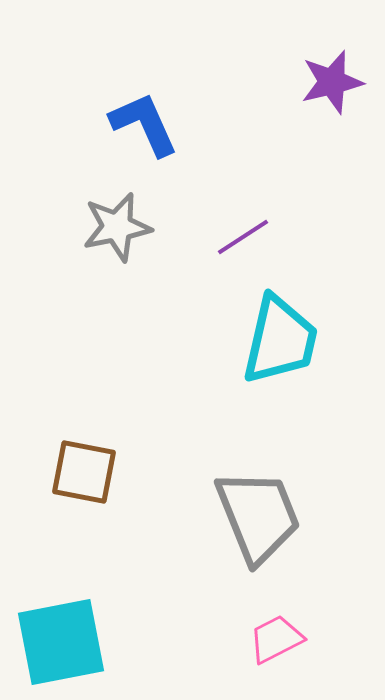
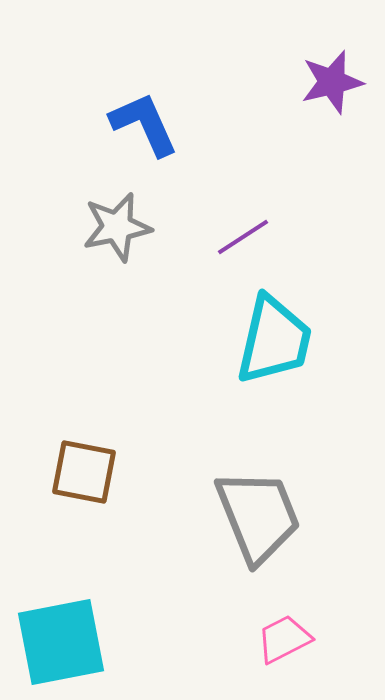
cyan trapezoid: moved 6 px left
pink trapezoid: moved 8 px right
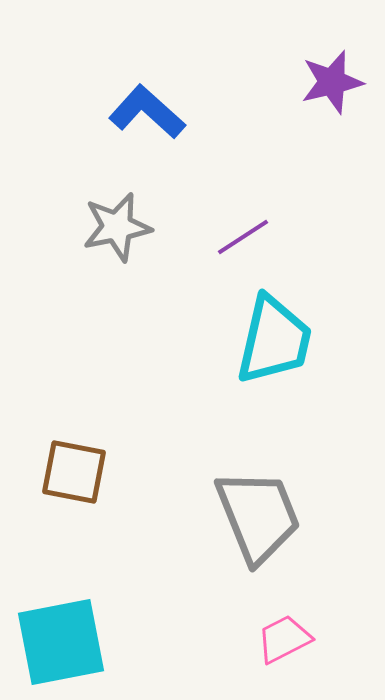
blue L-shape: moved 3 px right, 12 px up; rotated 24 degrees counterclockwise
brown square: moved 10 px left
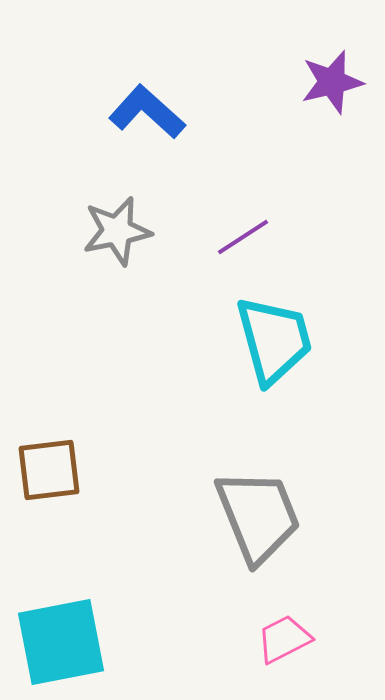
gray star: moved 4 px down
cyan trapezoid: rotated 28 degrees counterclockwise
brown square: moved 25 px left, 2 px up; rotated 18 degrees counterclockwise
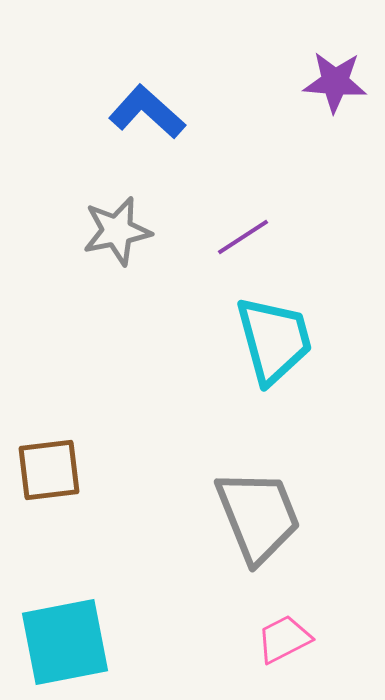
purple star: moved 3 px right; rotated 18 degrees clockwise
cyan square: moved 4 px right
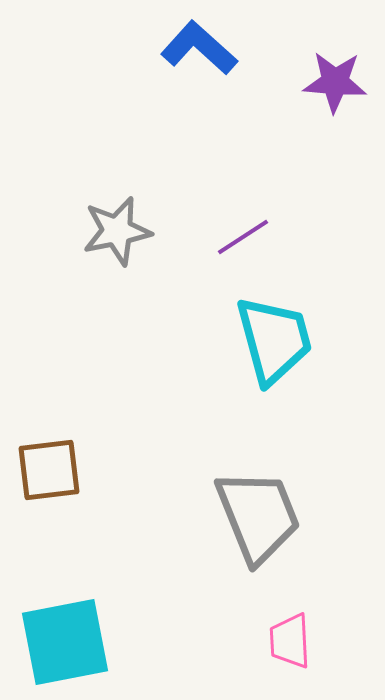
blue L-shape: moved 52 px right, 64 px up
pink trapezoid: moved 6 px right, 2 px down; rotated 66 degrees counterclockwise
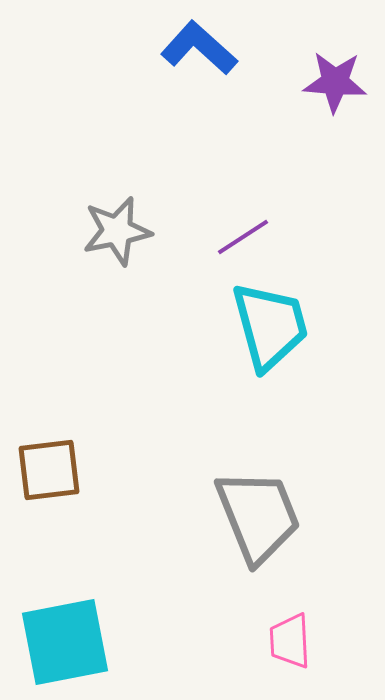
cyan trapezoid: moved 4 px left, 14 px up
